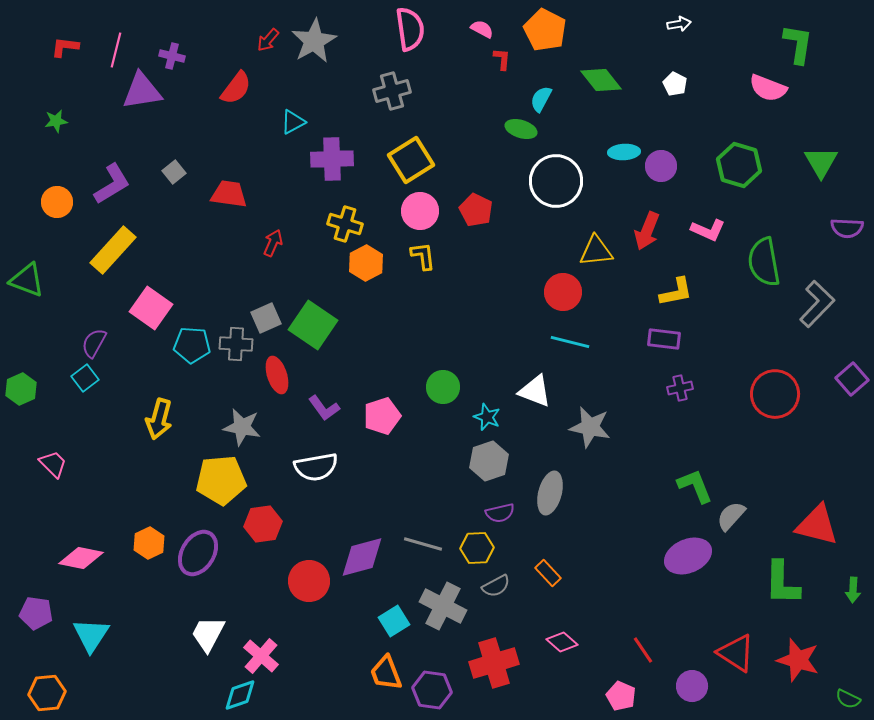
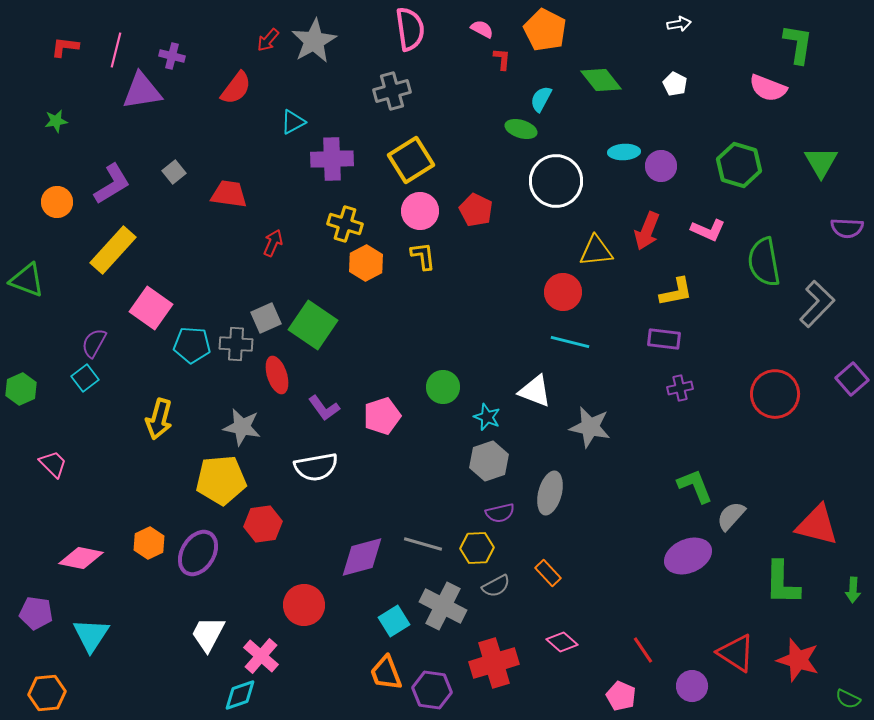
red circle at (309, 581): moved 5 px left, 24 px down
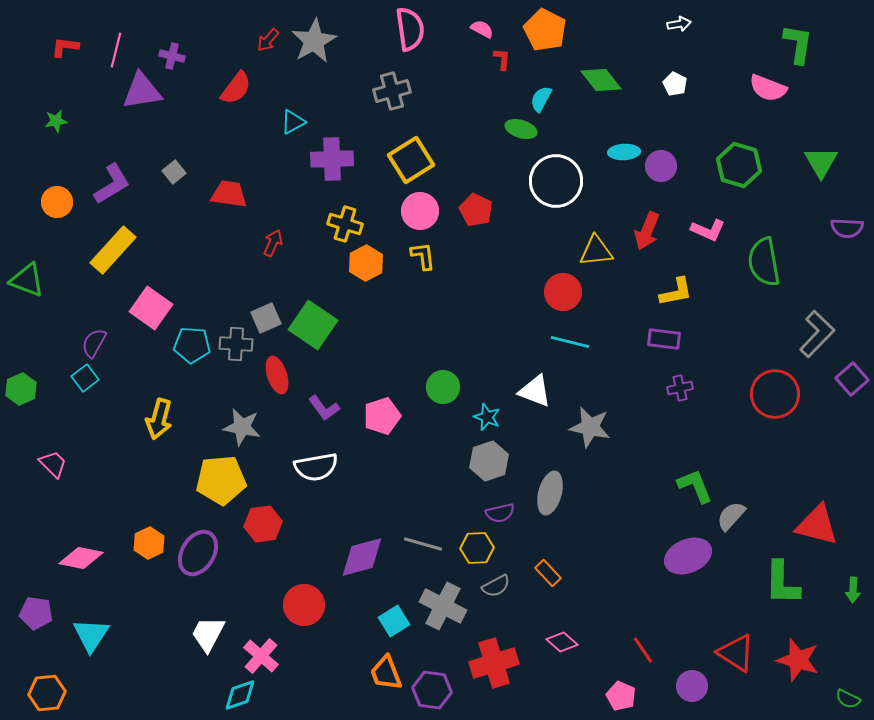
gray L-shape at (817, 304): moved 30 px down
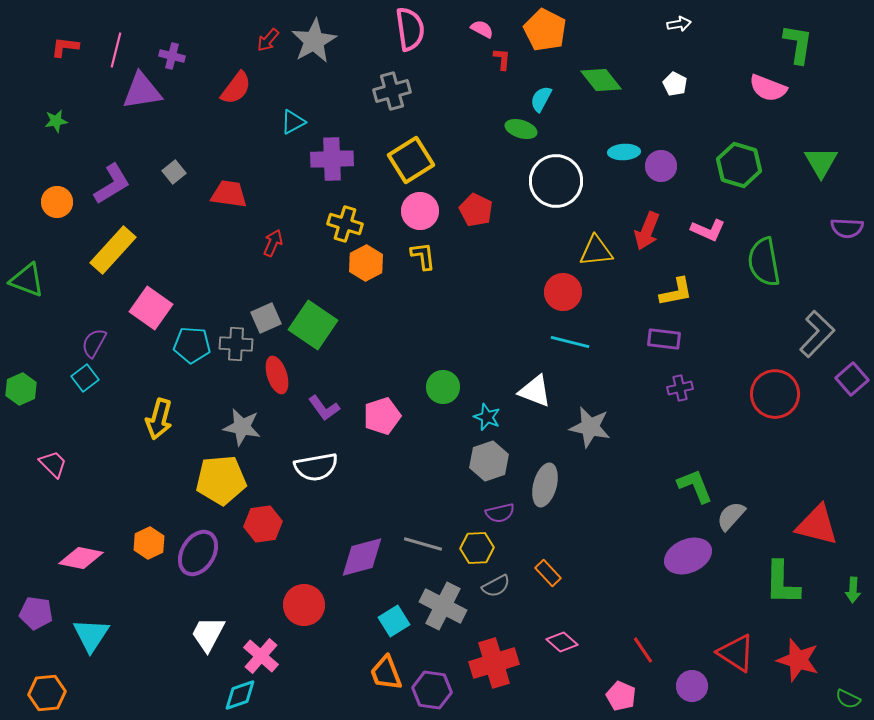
gray ellipse at (550, 493): moved 5 px left, 8 px up
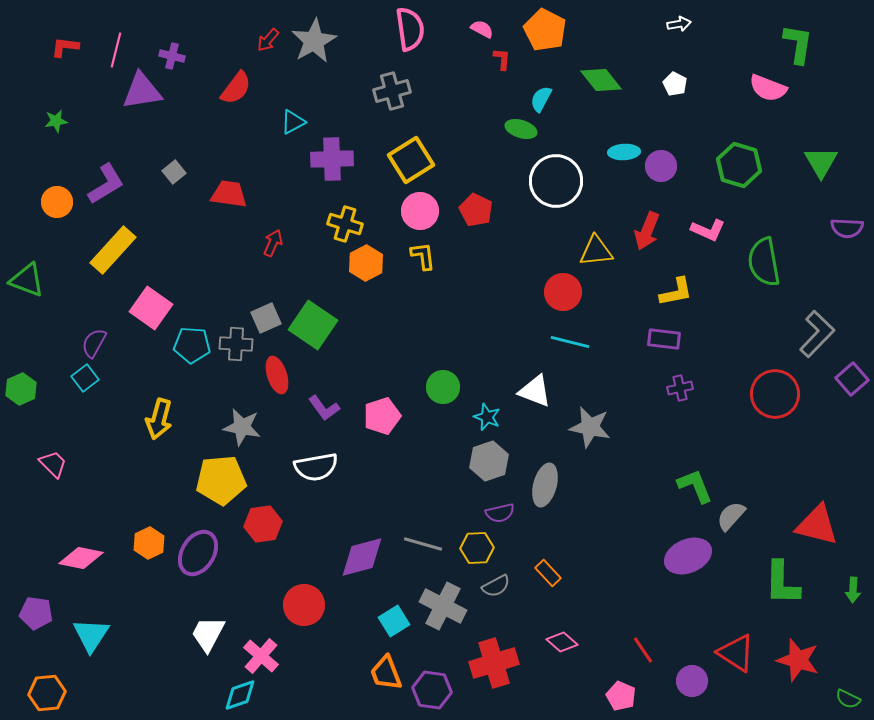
purple L-shape at (112, 184): moved 6 px left
purple circle at (692, 686): moved 5 px up
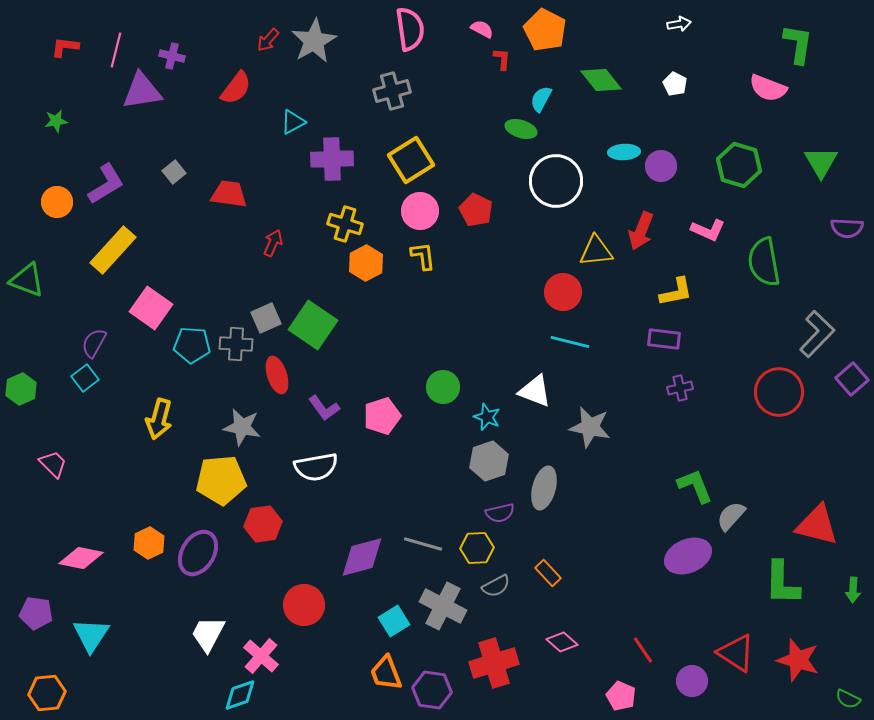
red arrow at (647, 231): moved 6 px left
red circle at (775, 394): moved 4 px right, 2 px up
gray ellipse at (545, 485): moved 1 px left, 3 px down
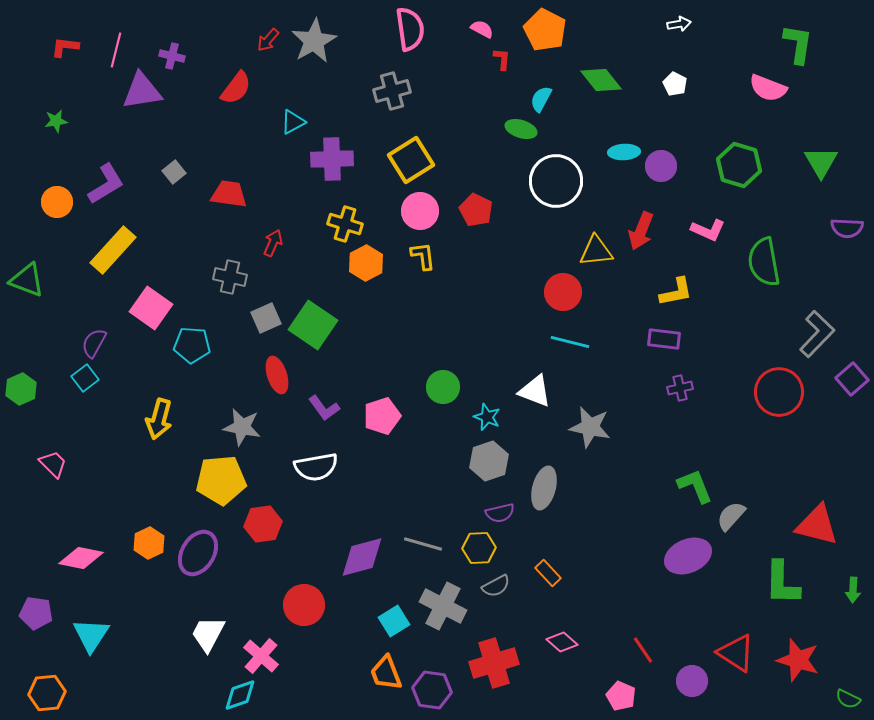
gray cross at (236, 344): moved 6 px left, 67 px up; rotated 8 degrees clockwise
yellow hexagon at (477, 548): moved 2 px right
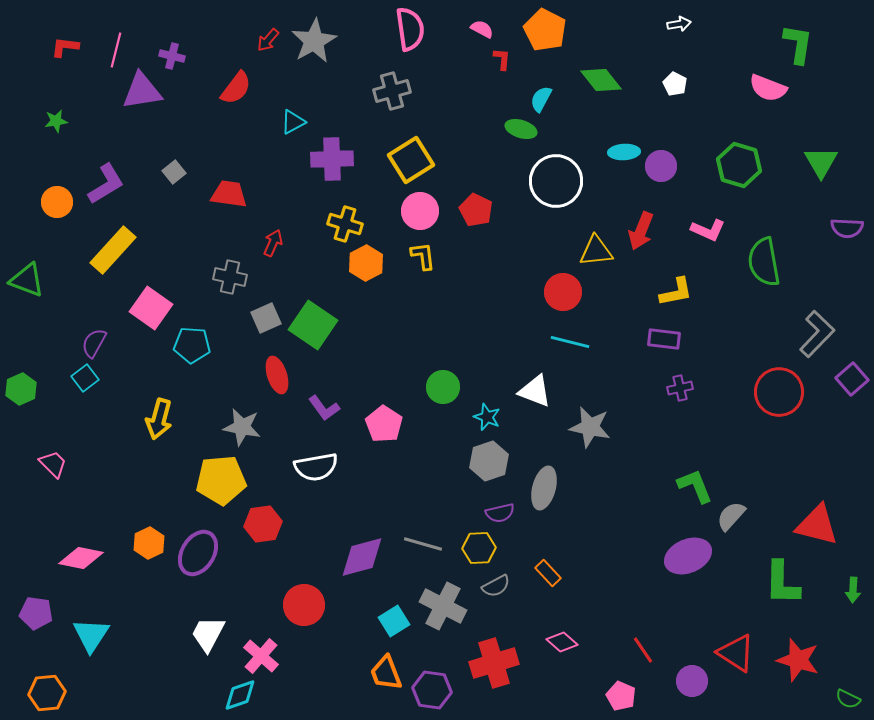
pink pentagon at (382, 416): moved 2 px right, 8 px down; rotated 21 degrees counterclockwise
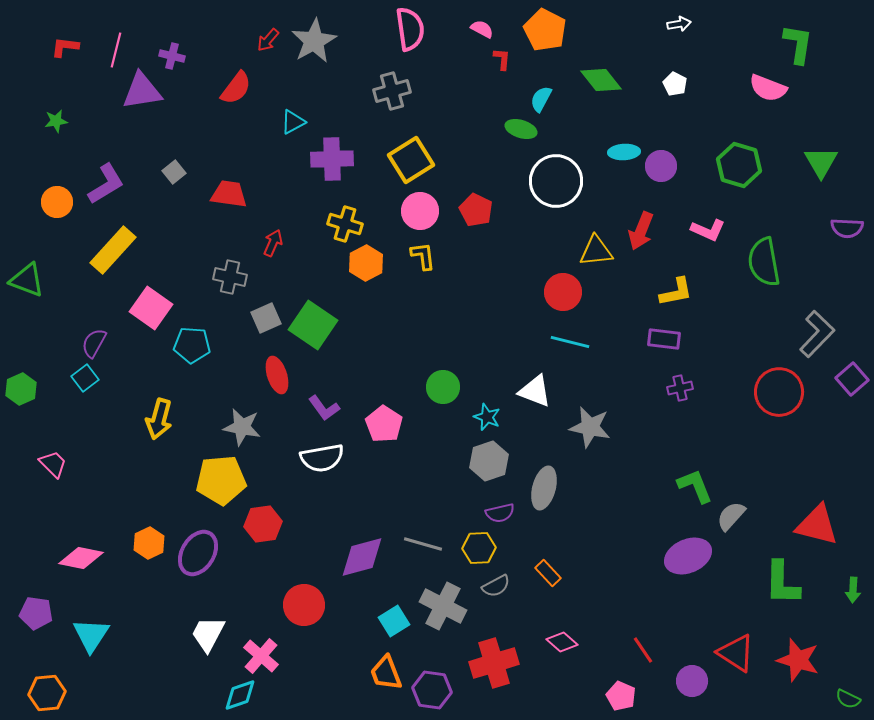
white semicircle at (316, 467): moved 6 px right, 9 px up
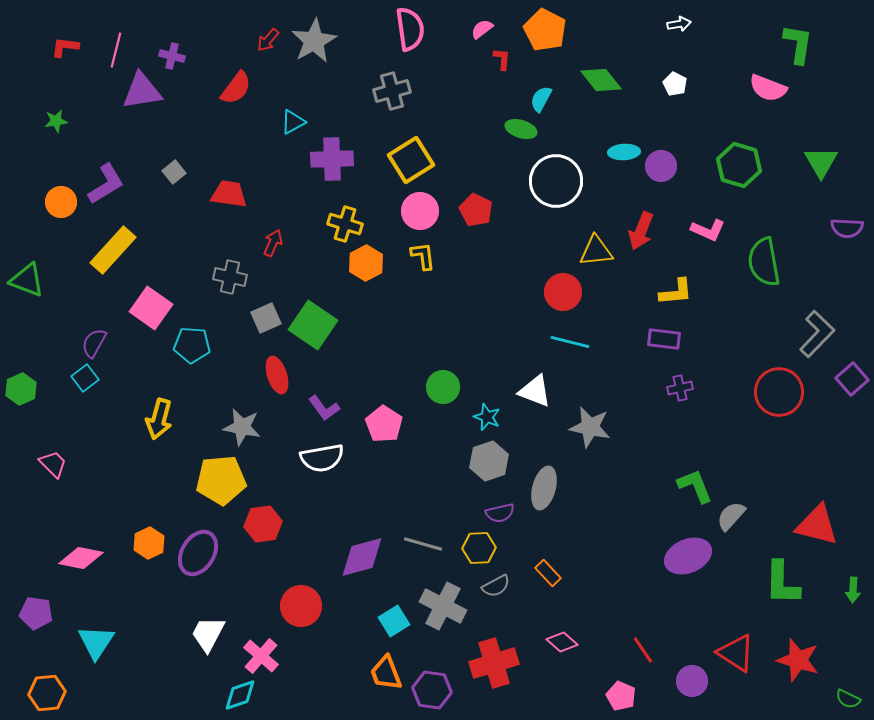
pink semicircle at (482, 29): rotated 65 degrees counterclockwise
orange circle at (57, 202): moved 4 px right
yellow L-shape at (676, 292): rotated 6 degrees clockwise
red circle at (304, 605): moved 3 px left, 1 px down
cyan triangle at (91, 635): moved 5 px right, 7 px down
